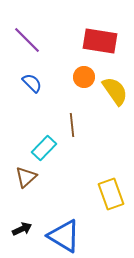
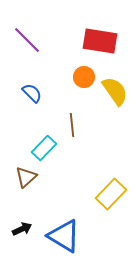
blue semicircle: moved 10 px down
yellow rectangle: rotated 64 degrees clockwise
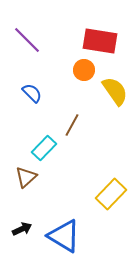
orange circle: moved 7 px up
brown line: rotated 35 degrees clockwise
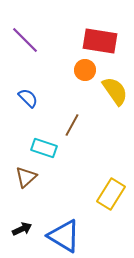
purple line: moved 2 px left
orange circle: moved 1 px right
blue semicircle: moved 4 px left, 5 px down
cyan rectangle: rotated 65 degrees clockwise
yellow rectangle: rotated 12 degrees counterclockwise
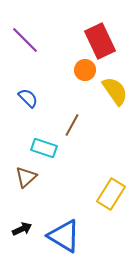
red rectangle: rotated 56 degrees clockwise
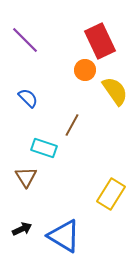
brown triangle: rotated 20 degrees counterclockwise
